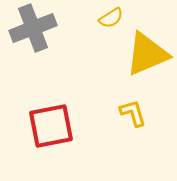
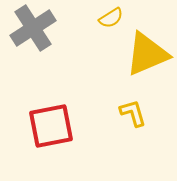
gray cross: rotated 12 degrees counterclockwise
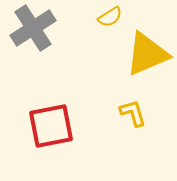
yellow semicircle: moved 1 px left, 1 px up
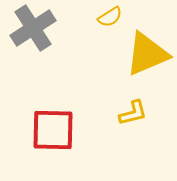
yellow L-shape: rotated 92 degrees clockwise
red square: moved 2 px right, 4 px down; rotated 12 degrees clockwise
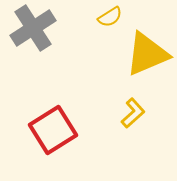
yellow L-shape: rotated 28 degrees counterclockwise
red square: rotated 33 degrees counterclockwise
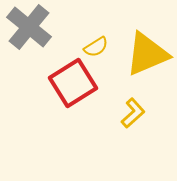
yellow semicircle: moved 14 px left, 30 px down
gray cross: moved 4 px left, 1 px up; rotated 18 degrees counterclockwise
red square: moved 20 px right, 47 px up
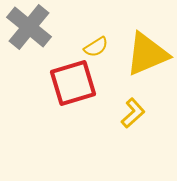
red square: rotated 15 degrees clockwise
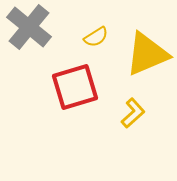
yellow semicircle: moved 10 px up
red square: moved 2 px right, 4 px down
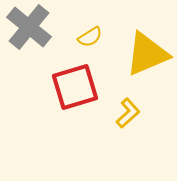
yellow semicircle: moved 6 px left
yellow L-shape: moved 5 px left
